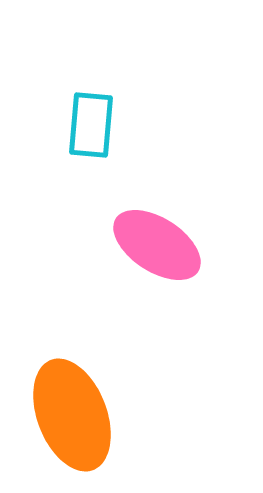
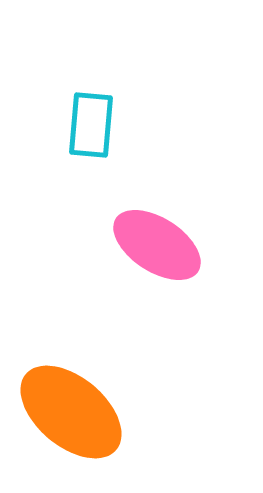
orange ellipse: moved 1 px left, 3 px up; rotated 29 degrees counterclockwise
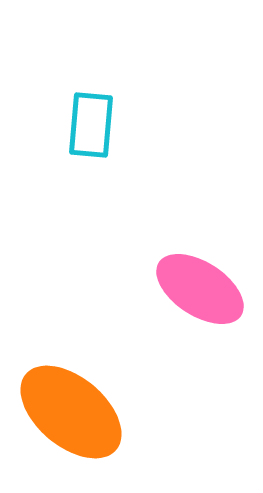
pink ellipse: moved 43 px right, 44 px down
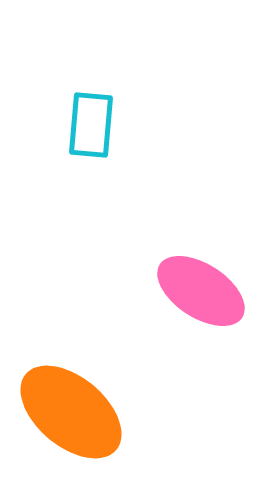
pink ellipse: moved 1 px right, 2 px down
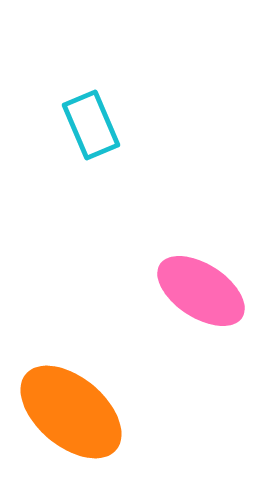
cyan rectangle: rotated 28 degrees counterclockwise
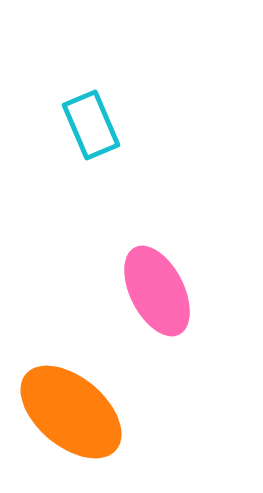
pink ellipse: moved 44 px left; rotated 30 degrees clockwise
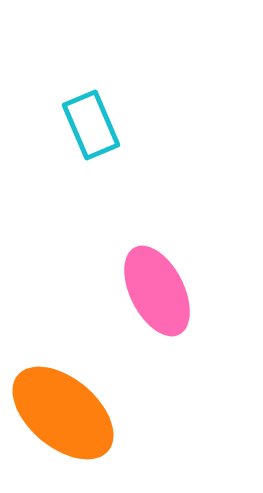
orange ellipse: moved 8 px left, 1 px down
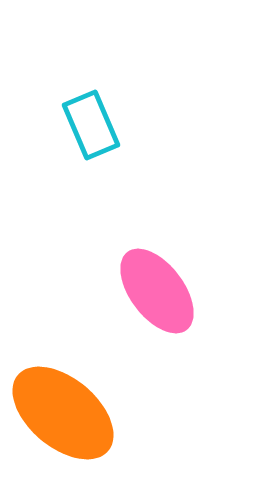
pink ellipse: rotated 10 degrees counterclockwise
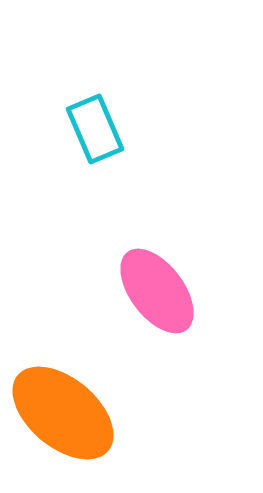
cyan rectangle: moved 4 px right, 4 px down
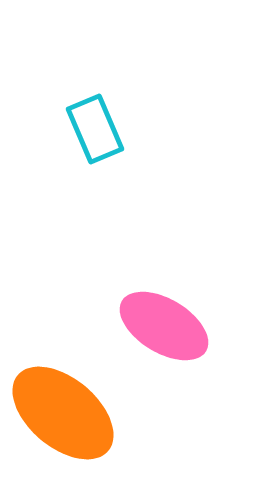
pink ellipse: moved 7 px right, 35 px down; rotated 22 degrees counterclockwise
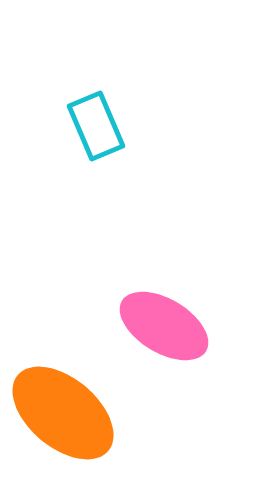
cyan rectangle: moved 1 px right, 3 px up
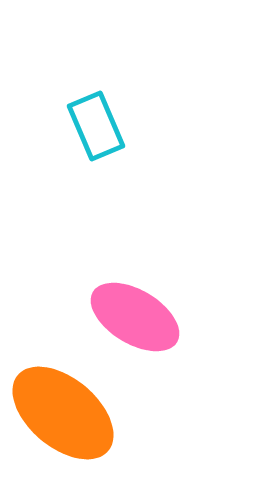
pink ellipse: moved 29 px left, 9 px up
